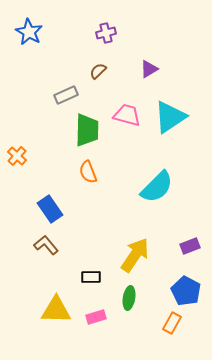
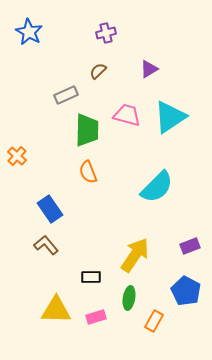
orange rectangle: moved 18 px left, 2 px up
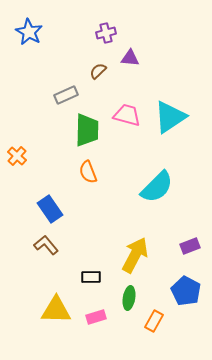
purple triangle: moved 19 px left, 11 px up; rotated 36 degrees clockwise
yellow arrow: rotated 6 degrees counterclockwise
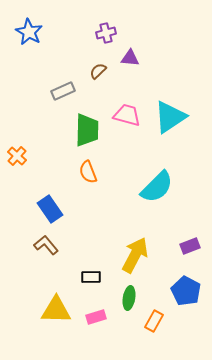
gray rectangle: moved 3 px left, 4 px up
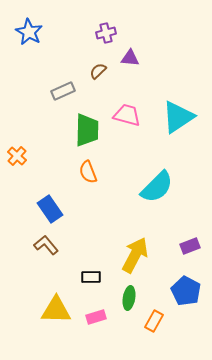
cyan triangle: moved 8 px right
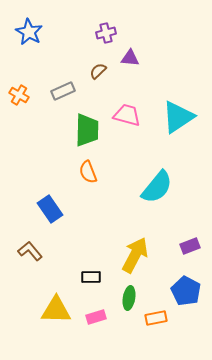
orange cross: moved 2 px right, 61 px up; rotated 12 degrees counterclockwise
cyan semicircle: rotated 6 degrees counterclockwise
brown L-shape: moved 16 px left, 6 px down
orange rectangle: moved 2 px right, 3 px up; rotated 50 degrees clockwise
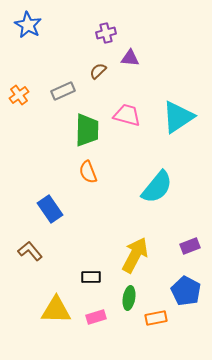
blue star: moved 1 px left, 7 px up
orange cross: rotated 24 degrees clockwise
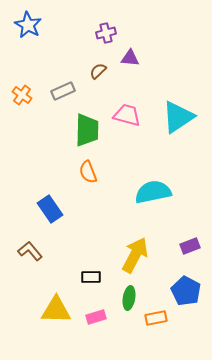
orange cross: moved 3 px right; rotated 18 degrees counterclockwise
cyan semicircle: moved 4 px left, 5 px down; rotated 141 degrees counterclockwise
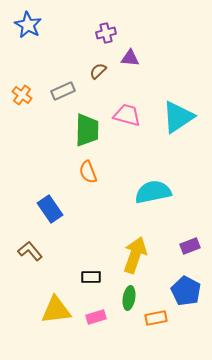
yellow arrow: rotated 9 degrees counterclockwise
yellow triangle: rotated 8 degrees counterclockwise
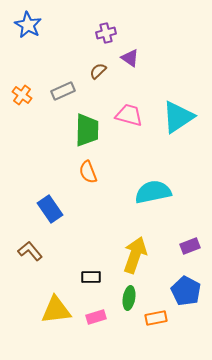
purple triangle: rotated 30 degrees clockwise
pink trapezoid: moved 2 px right
